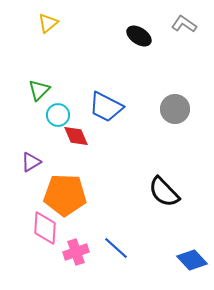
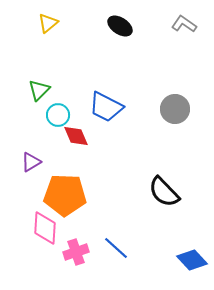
black ellipse: moved 19 px left, 10 px up
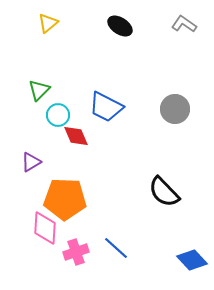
orange pentagon: moved 4 px down
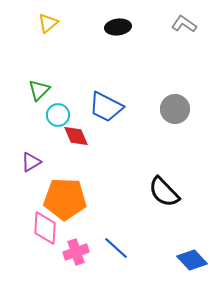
black ellipse: moved 2 px left, 1 px down; rotated 40 degrees counterclockwise
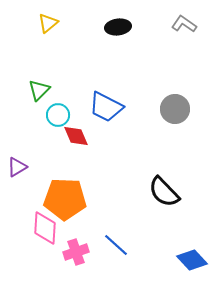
purple triangle: moved 14 px left, 5 px down
blue line: moved 3 px up
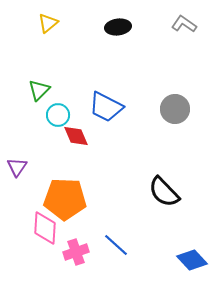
purple triangle: rotated 25 degrees counterclockwise
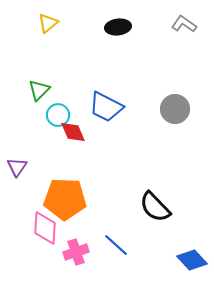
red diamond: moved 3 px left, 4 px up
black semicircle: moved 9 px left, 15 px down
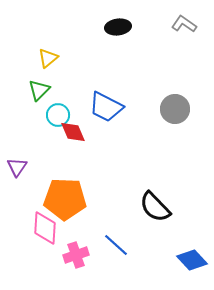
yellow triangle: moved 35 px down
pink cross: moved 3 px down
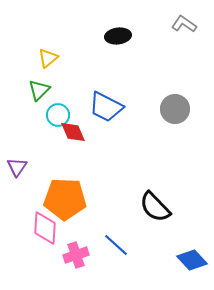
black ellipse: moved 9 px down
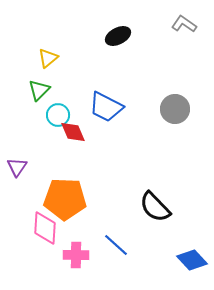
black ellipse: rotated 20 degrees counterclockwise
pink cross: rotated 20 degrees clockwise
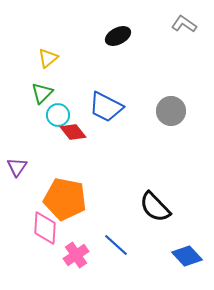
green triangle: moved 3 px right, 3 px down
gray circle: moved 4 px left, 2 px down
red diamond: rotated 16 degrees counterclockwise
orange pentagon: rotated 9 degrees clockwise
pink cross: rotated 35 degrees counterclockwise
blue diamond: moved 5 px left, 4 px up
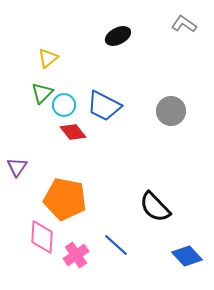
blue trapezoid: moved 2 px left, 1 px up
cyan circle: moved 6 px right, 10 px up
pink diamond: moved 3 px left, 9 px down
